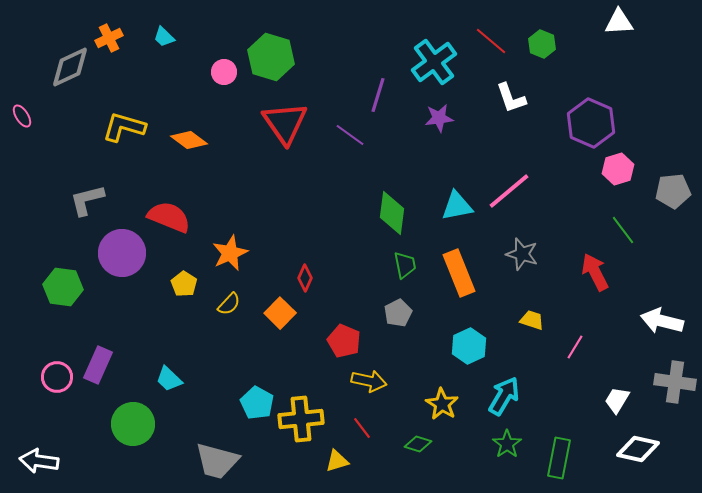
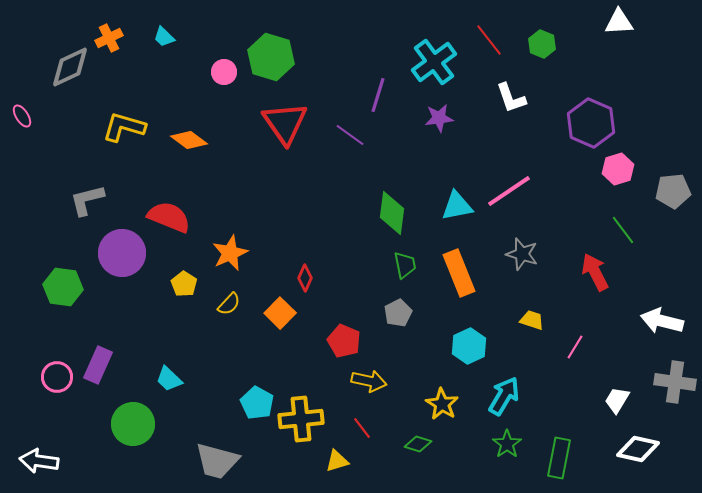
red line at (491, 41): moved 2 px left, 1 px up; rotated 12 degrees clockwise
pink line at (509, 191): rotated 6 degrees clockwise
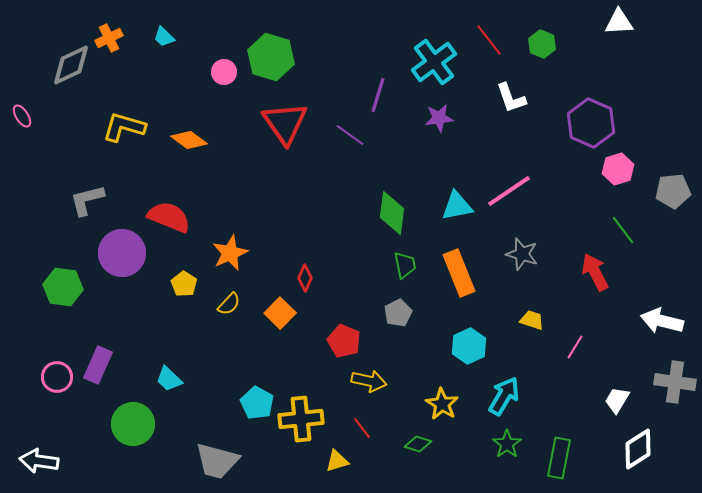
gray diamond at (70, 67): moved 1 px right, 2 px up
white diamond at (638, 449): rotated 45 degrees counterclockwise
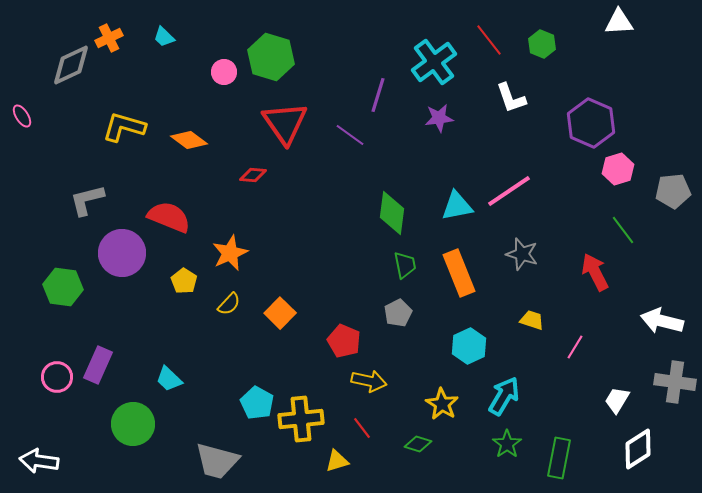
red diamond at (305, 278): moved 52 px left, 103 px up; rotated 72 degrees clockwise
yellow pentagon at (184, 284): moved 3 px up
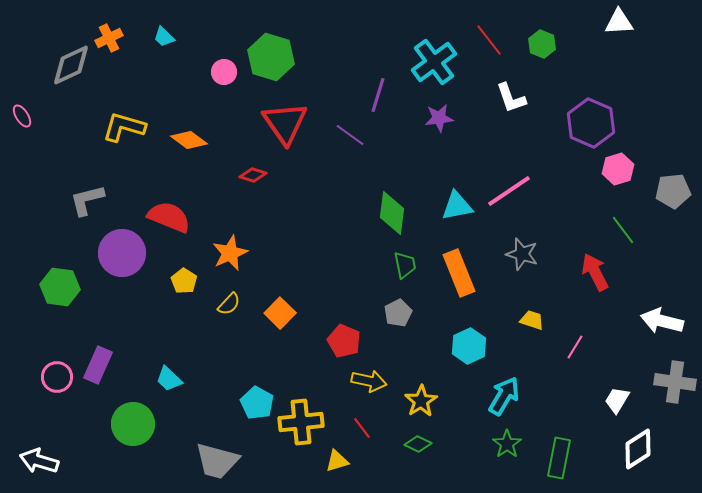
red diamond at (253, 175): rotated 12 degrees clockwise
green hexagon at (63, 287): moved 3 px left
yellow star at (442, 404): moved 21 px left, 3 px up; rotated 8 degrees clockwise
yellow cross at (301, 419): moved 3 px down
green diamond at (418, 444): rotated 8 degrees clockwise
white arrow at (39, 461): rotated 9 degrees clockwise
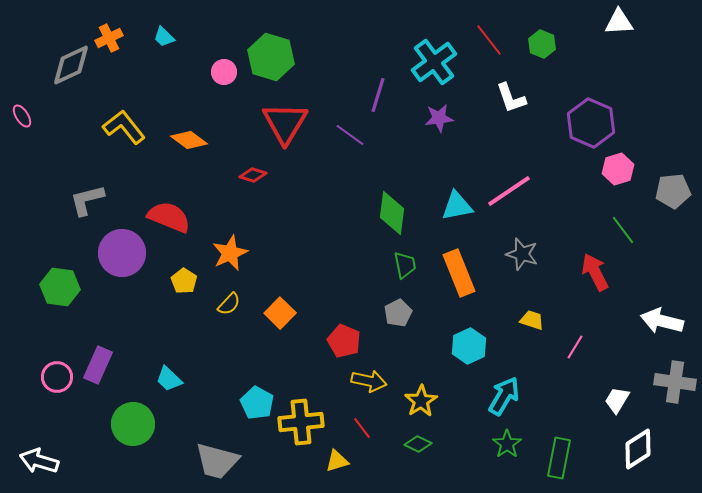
red triangle at (285, 123): rotated 6 degrees clockwise
yellow L-shape at (124, 127): rotated 36 degrees clockwise
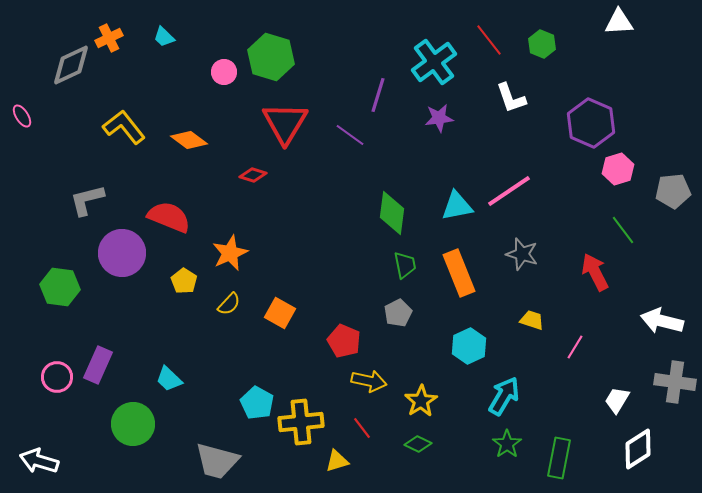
orange square at (280, 313): rotated 16 degrees counterclockwise
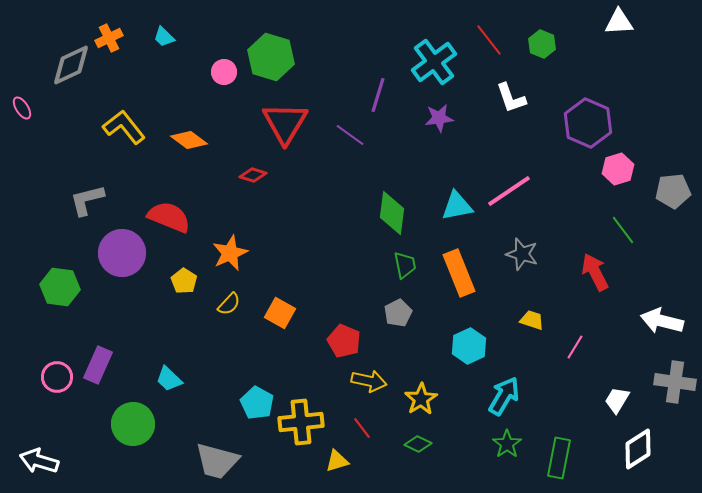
pink ellipse at (22, 116): moved 8 px up
purple hexagon at (591, 123): moved 3 px left
yellow star at (421, 401): moved 2 px up
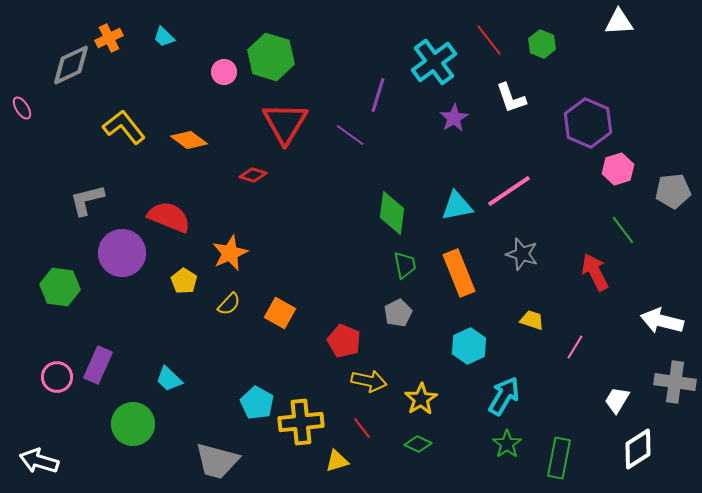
purple star at (439, 118): moved 15 px right; rotated 24 degrees counterclockwise
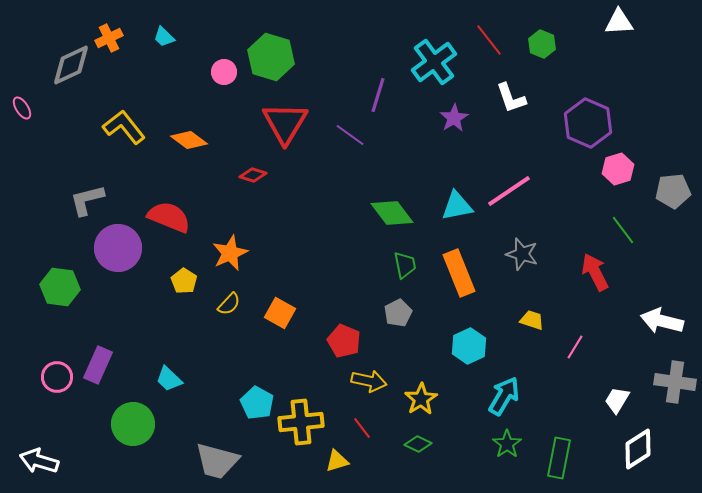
green diamond at (392, 213): rotated 45 degrees counterclockwise
purple circle at (122, 253): moved 4 px left, 5 px up
